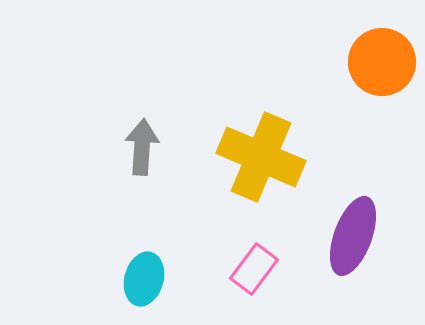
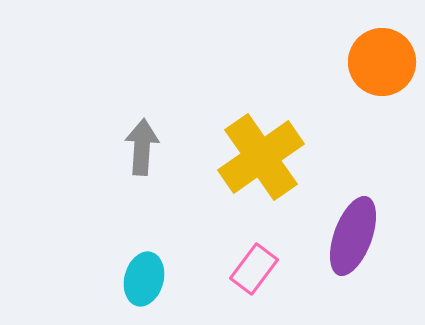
yellow cross: rotated 32 degrees clockwise
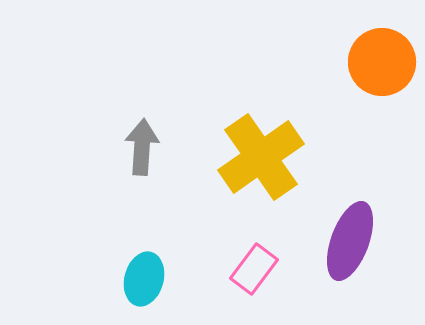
purple ellipse: moved 3 px left, 5 px down
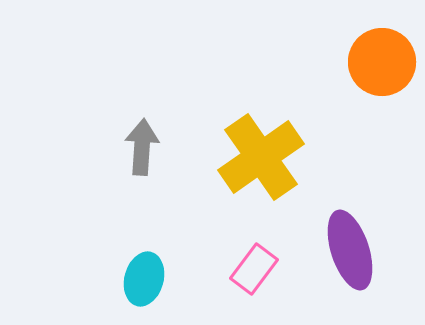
purple ellipse: moved 9 px down; rotated 38 degrees counterclockwise
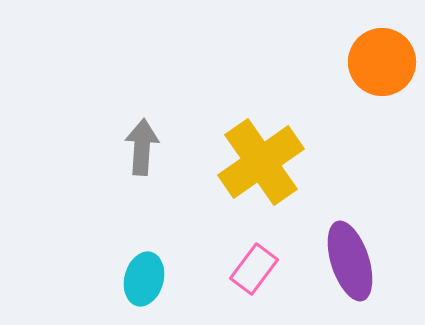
yellow cross: moved 5 px down
purple ellipse: moved 11 px down
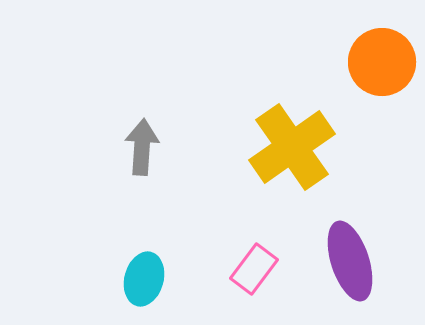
yellow cross: moved 31 px right, 15 px up
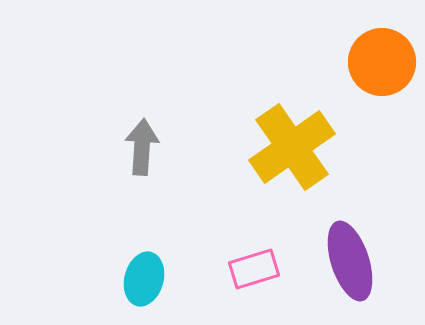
pink rectangle: rotated 36 degrees clockwise
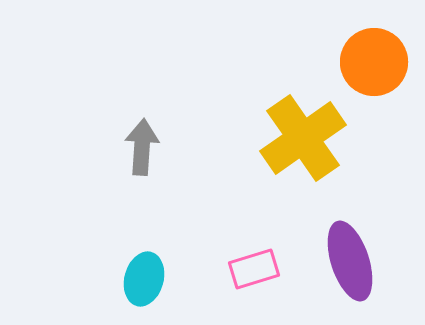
orange circle: moved 8 px left
yellow cross: moved 11 px right, 9 px up
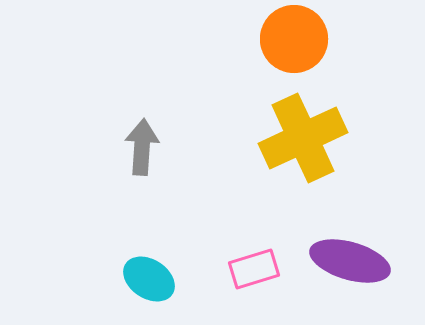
orange circle: moved 80 px left, 23 px up
yellow cross: rotated 10 degrees clockwise
purple ellipse: rotated 56 degrees counterclockwise
cyan ellipse: moved 5 px right; rotated 72 degrees counterclockwise
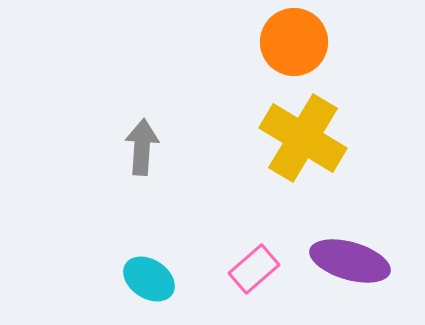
orange circle: moved 3 px down
yellow cross: rotated 34 degrees counterclockwise
pink rectangle: rotated 24 degrees counterclockwise
